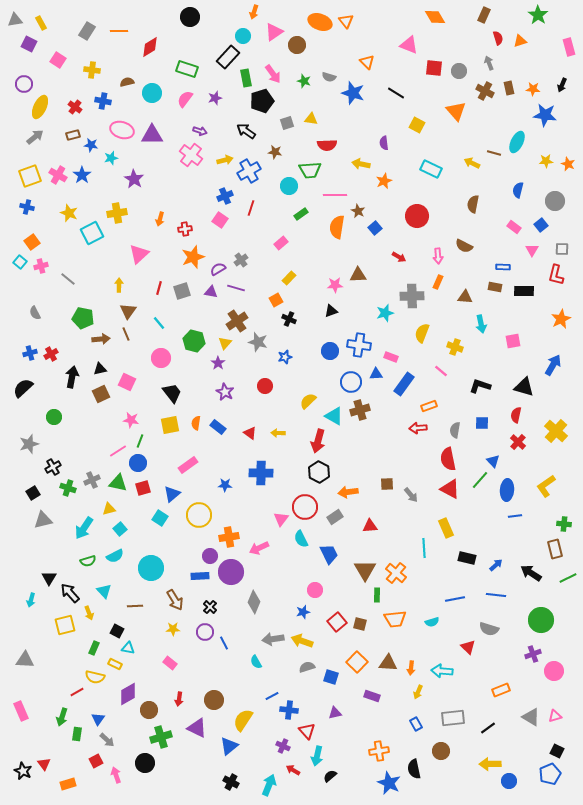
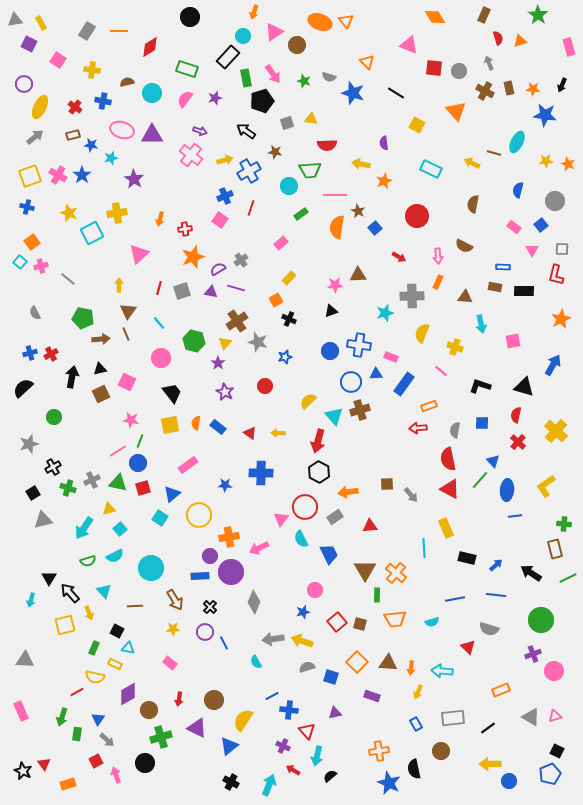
cyan triangle at (334, 416): rotated 18 degrees clockwise
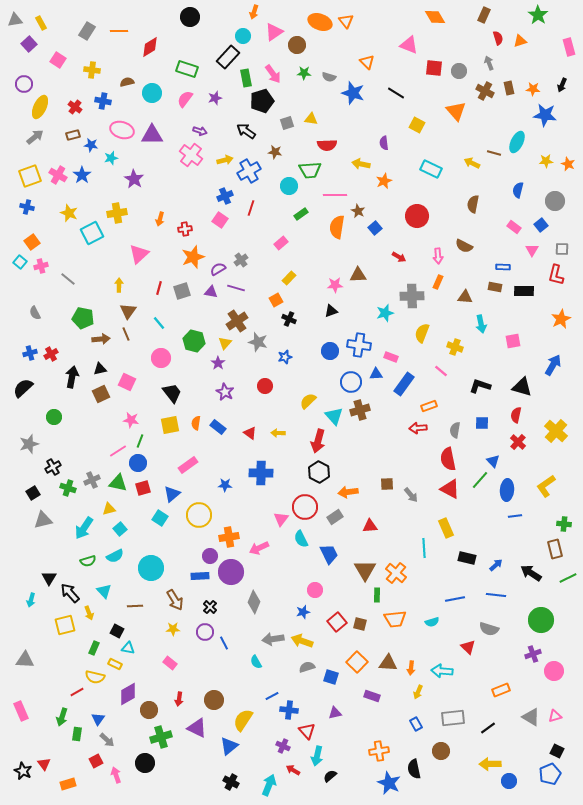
purple square at (29, 44): rotated 21 degrees clockwise
green star at (304, 81): moved 8 px up; rotated 16 degrees counterclockwise
black triangle at (524, 387): moved 2 px left
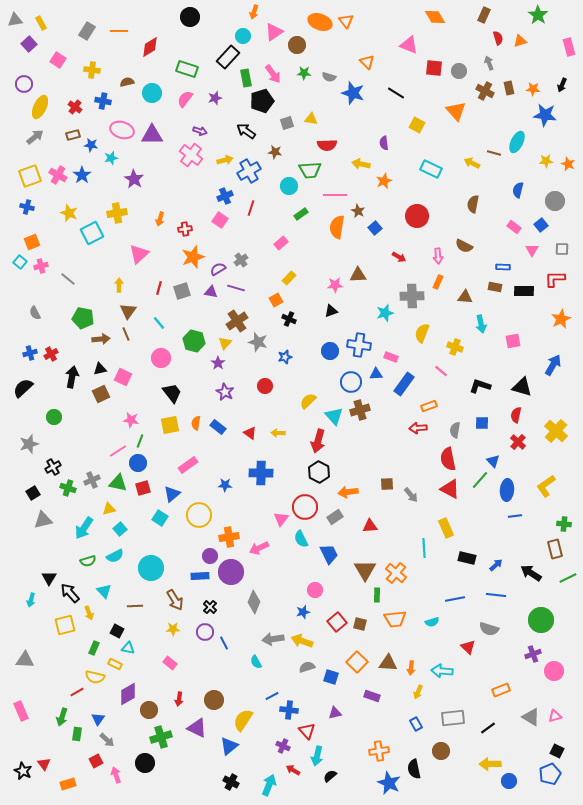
orange square at (32, 242): rotated 14 degrees clockwise
red L-shape at (556, 275): moved 1 px left, 4 px down; rotated 75 degrees clockwise
pink square at (127, 382): moved 4 px left, 5 px up
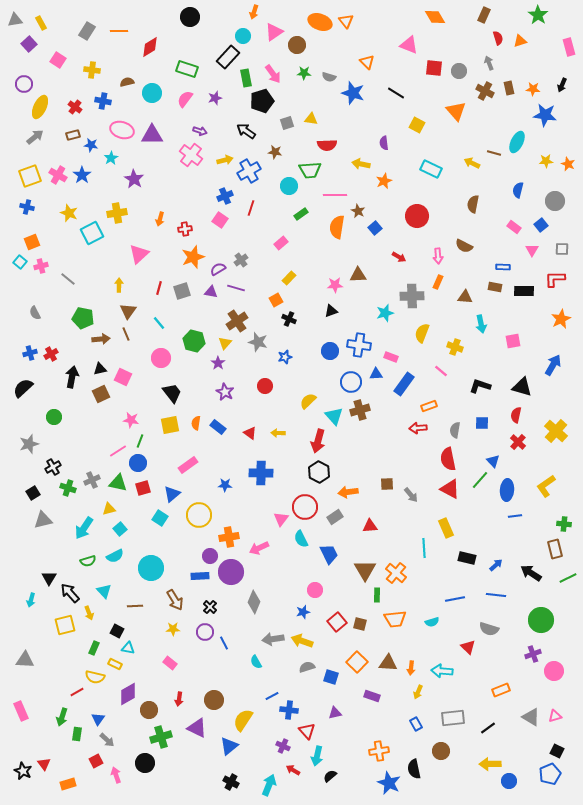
cyan star at (111, 158): rotated 16 degrees counterclockwise
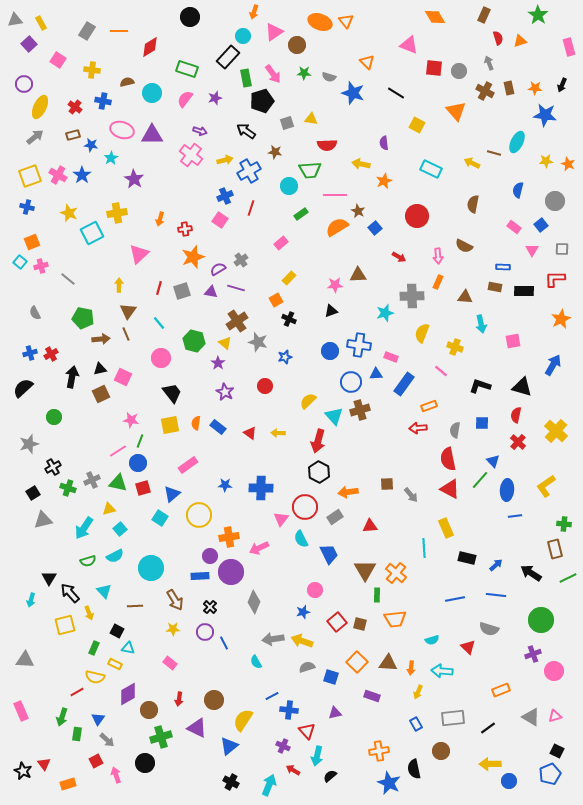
orange star at (533, 89): moved 2 px right, 1 px up
orange semicircle at (337, 227): rotated 50 degrees clockwise
yellow triangle at (225, 343): rotated 32 degrees counterclockwise
blue cross at (261, 473): moved 15 px down
cyan semicircle at (432, 622): moved 18 px down
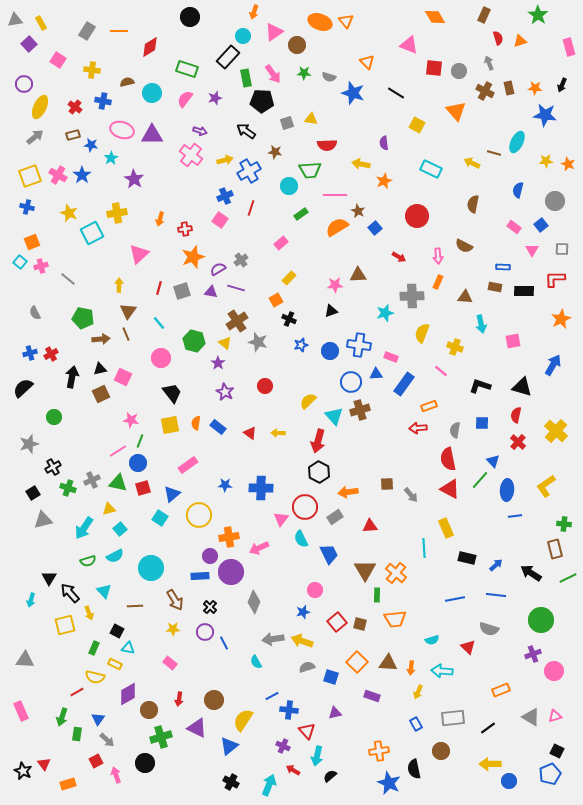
black pentagon at (262, 101): rotated 20 degrees clockwise
blue star at (285, 357): moved 16 px right, 12 px up
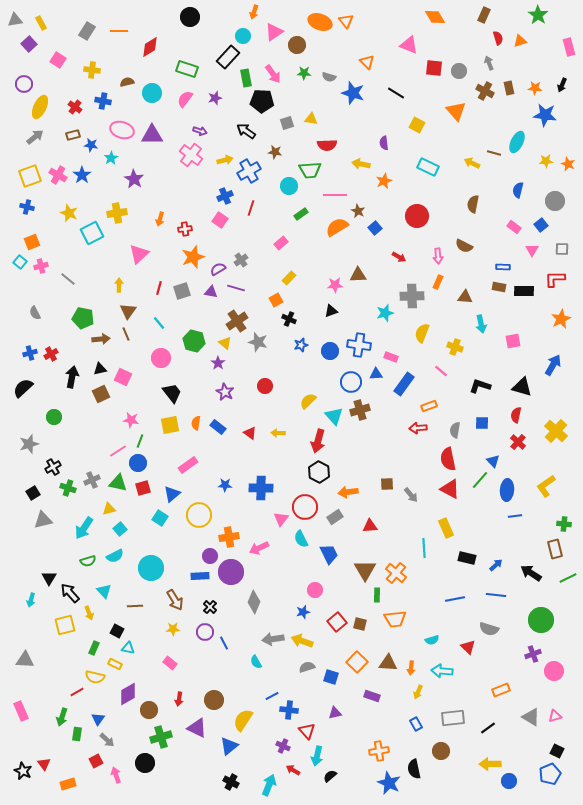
cyan rectangle at (431, 169): moved 3 px left, 2 px up
brown rectangle at (495, 287): moved 4 px right
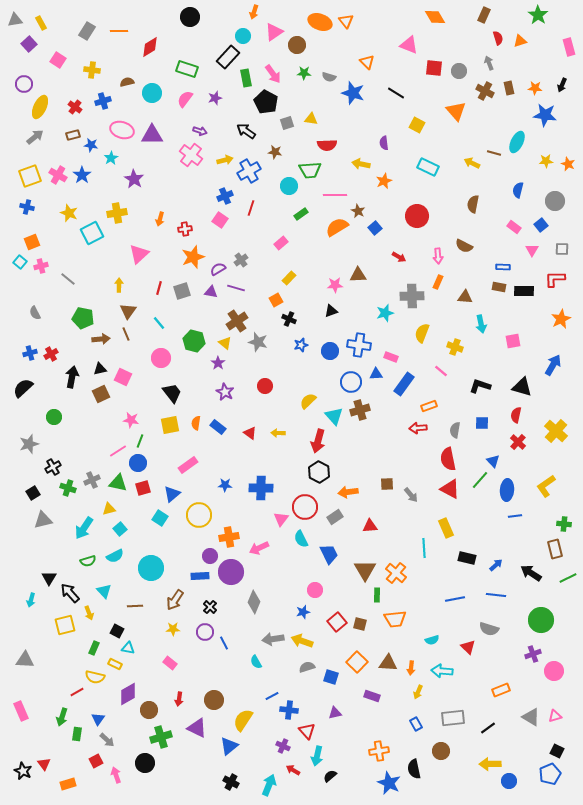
blue cross at (103, 101): rotated 28 degrees counterclockwise
black pentagon at (262, 101): moved 4 px right, 1 px down; rotated 25 degrees clockwise
brown arrow at (175, 600): rotated 65 degrees clockwise
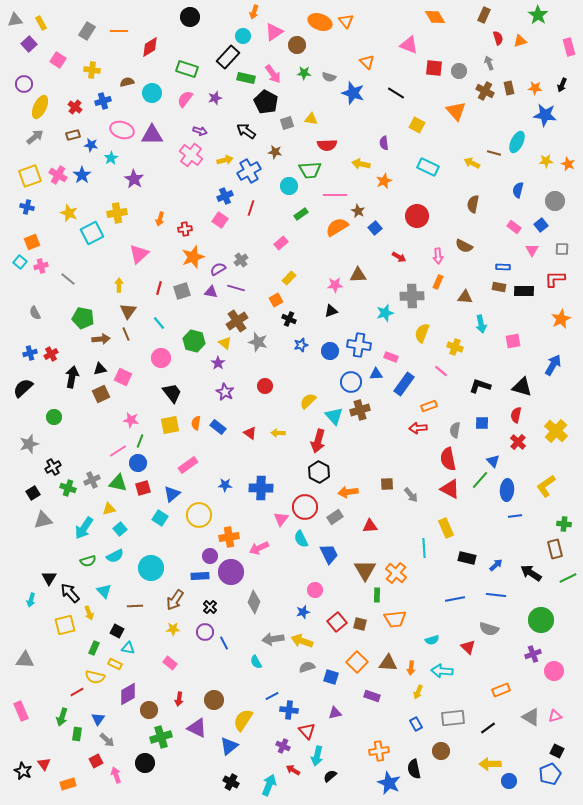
green rectangle at (246, 78): rotated 66 degrees counterclockwise
